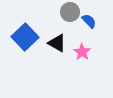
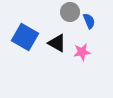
blue semicircle: rotated 21 degrees clockwise
blue square: rotated 16 degrees counterclockwise
pink star: rotated 30 degrees clockwise
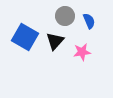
gray circle: moved 5 px left, 4 px down
black triangle: moved 2 px left, 2 px up; rotated 42 degrees clockwise
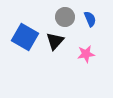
gray circle: moved 1 px down
blue semicircle: moved 1 px right, 2 px up
pink star: moved 4 px right, 2 px down
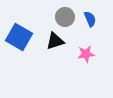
blue square: moved 6 px left
black triangle: rotated 30 degrees clockwise
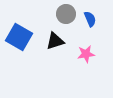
gray circle: moved 1 px right, 3 px up
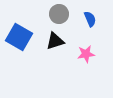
gray circle: moved 7 px left
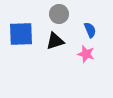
blue semicircle: moved 11 px down
blue square: moved 2 px right, 3 px up; rotated 32 degrees counterclockwise
pink star: rotated 24 degrees clockwise
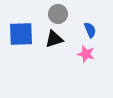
gray circle: moved 1 px left
black triangle: moved 1 px left, 2 px up
